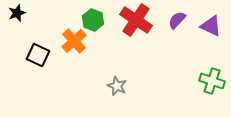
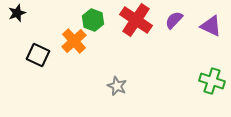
purple semicircle: moved 3 px left
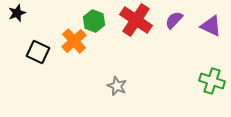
green hexagon: moved 1 px right, 1 px down
black square: moved 3 px up
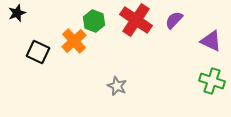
purple triangle: moved 15 px down
